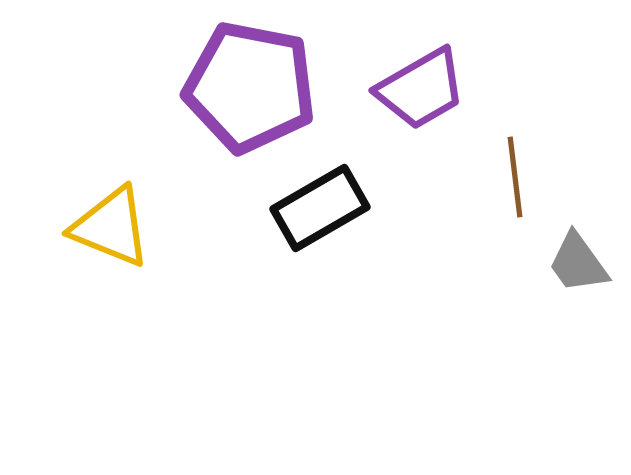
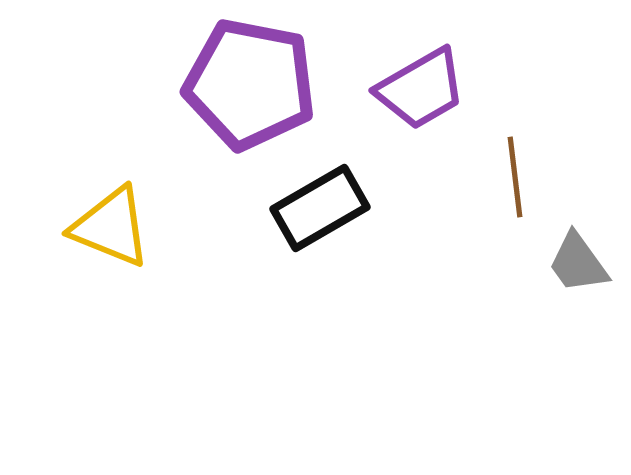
purple pentagon: moved 3 px up
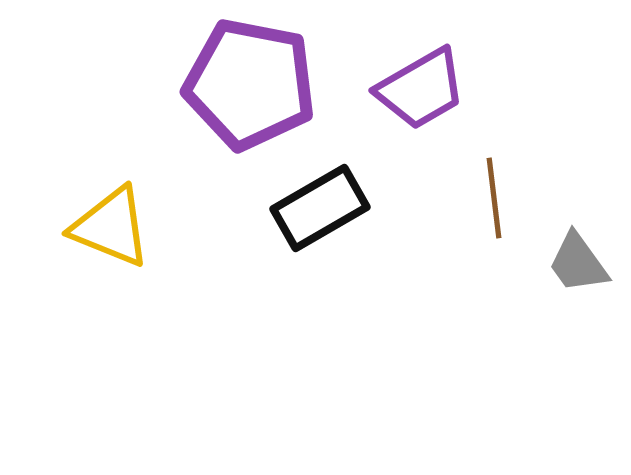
brown line: moved 21 px left, 21 px down
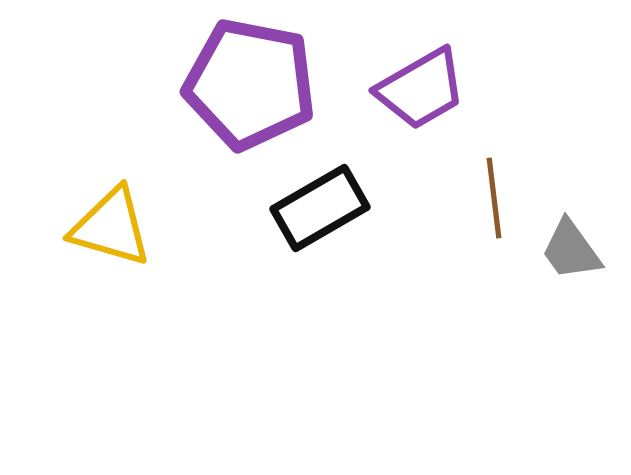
yellow triangle: rotated 6 degrees counterclockwise
gray trapezoid: moved 7 px left, 13 px up
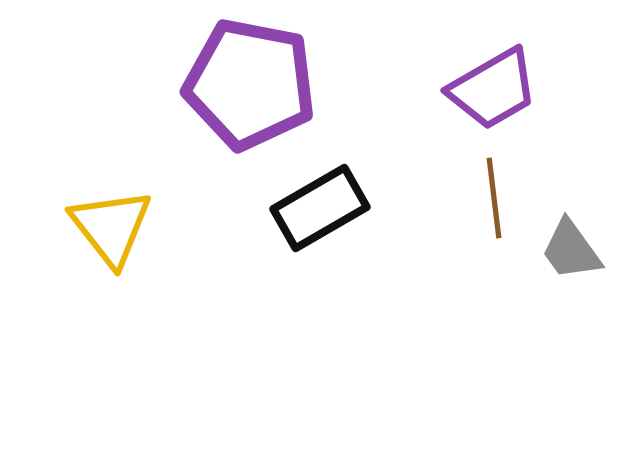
purple trapezoid: moved 72 px right
yellow triangle: rotated 36 degrees clockwise
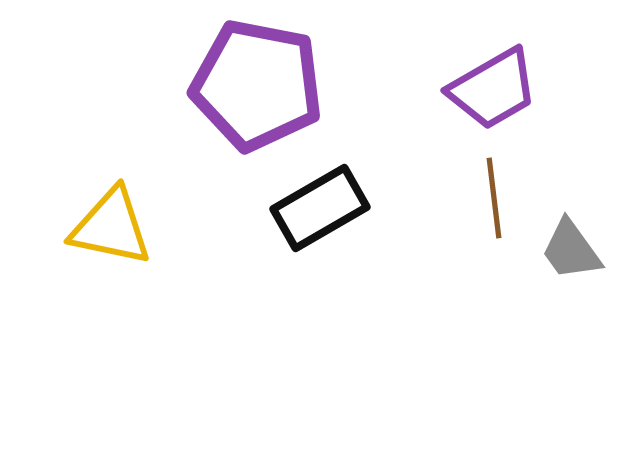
purple pentagon: moved 7 px right, 1 px down
yellow triangle: rotated 40 degrees counterclockwise
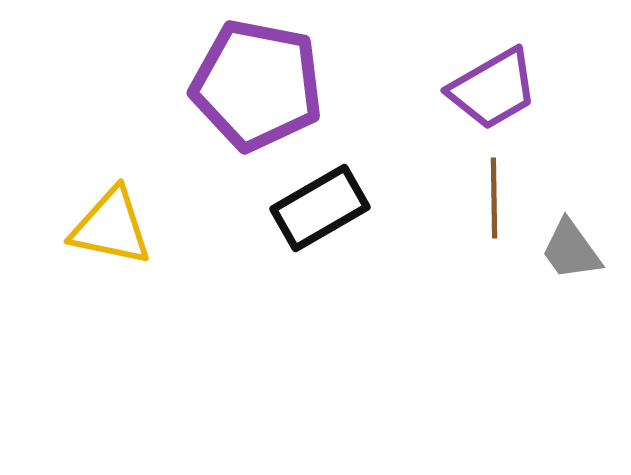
brown line: rotated 6 degrees clockwise
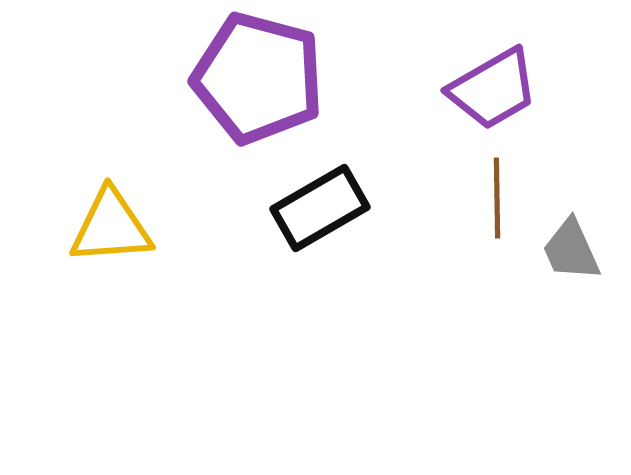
purple pentagon: moved 1 px right, 7 px up; rotated 4 degrees clockwise
brown line: moved 3 px right
yellow triangle: rotated 16 degrees counterclockwise
gray trapezoid: rotated 12 degrees clockwise
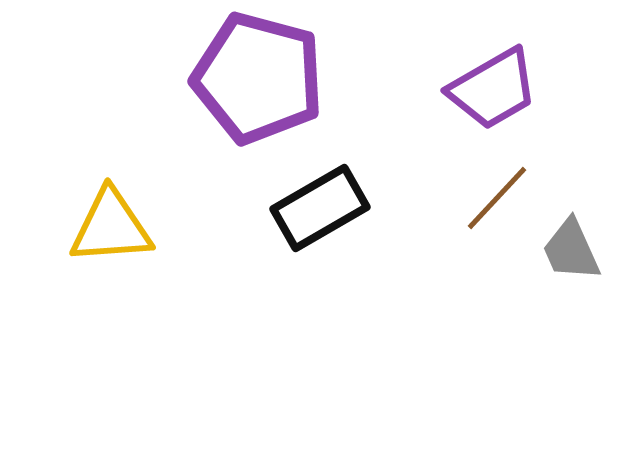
brown line: rotated 44 degrees clockwise
